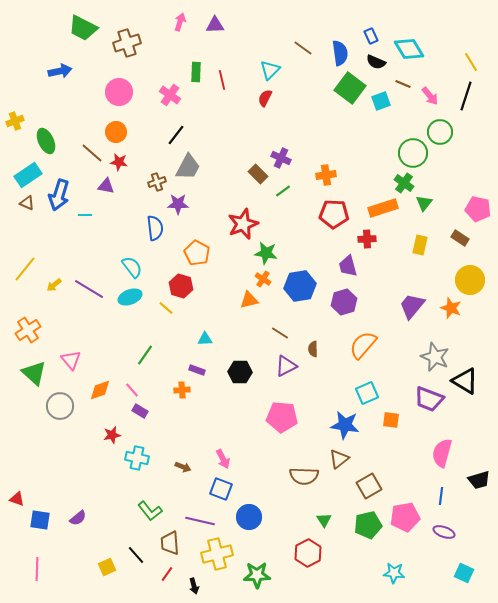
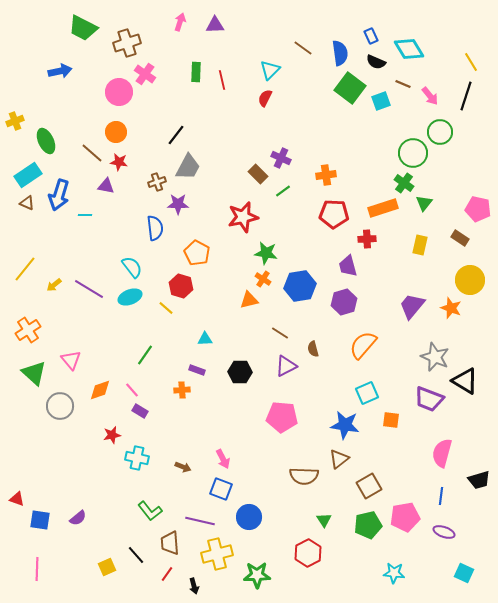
pink cross at (170, 95): moved 25 px left, 21 px up
red star at (243, 224): moved 7 px up; rotated 8 degrees clockwise
brown semicircle at (313, 349): rotated 14 degrees counterclockwise
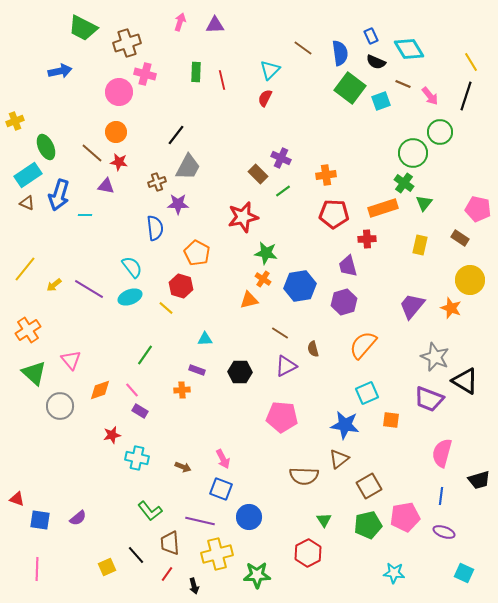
pink cross at (145, 74): rotated 20 degrees counterclockwise
green ellipse at (46, 141): moved 6 px down
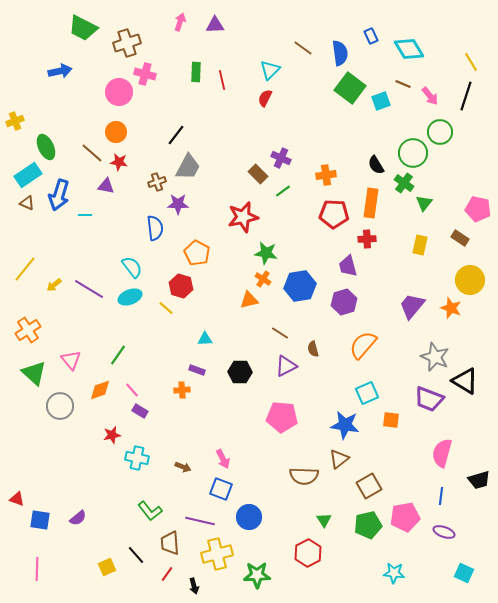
black semicircle at (376, 62): moved 103 px down; rotated 36 degrees clockwise
orange rectangle at (383, 208): moved 12 px left, 5 px up; rotated 64 degrees counterclockwise
green line at (145, 355): moved 27 px left
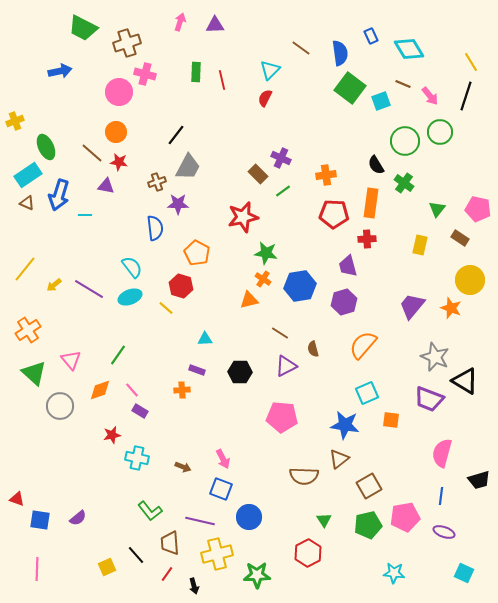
brown line at (303, 48): moved 2 px left
green circle at (413, 153): moved 8 px left, 12 px up
green triangle at (424, 203): moved 13 px right, 6 px down
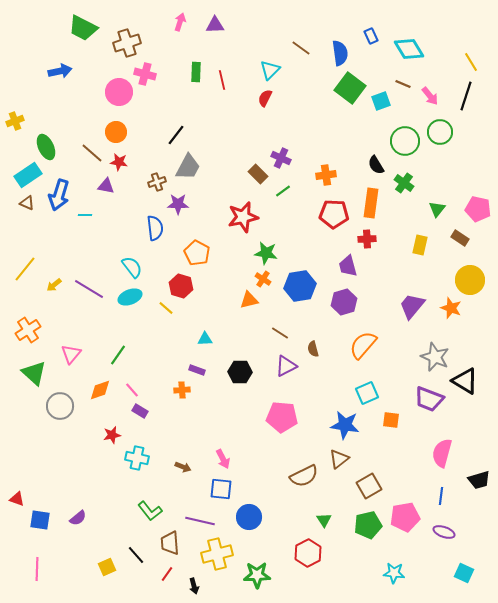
pink triangle at (71, 360): moved 6 px up; rotated 20 degrees clockwise
brown semicircle at (304, 476): rotated 28 degrees counterclockwise
blue square at (221, 489): rotated 15 degrees counterclockwise
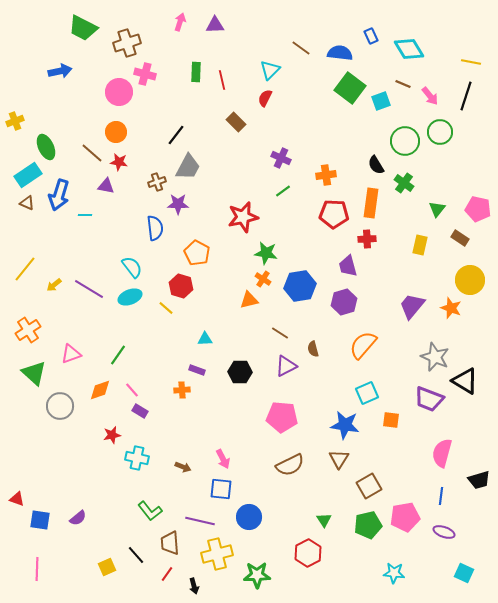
blue semicircle at (340, 53): rotated 75 degrees counterclockwise
yellow line at (471, 62): rotated 48 degrees counterclockwise
brown rectangle at (258, 174): moved 22 px left, 52 px up
pink triangle at (71, 354): rotated 30 degrees clockwise
brown triangle at (339, 459): rotated 20 degrees counterclockwise
brown semicircle at (304, 476): moved 14 px left, 11 px up
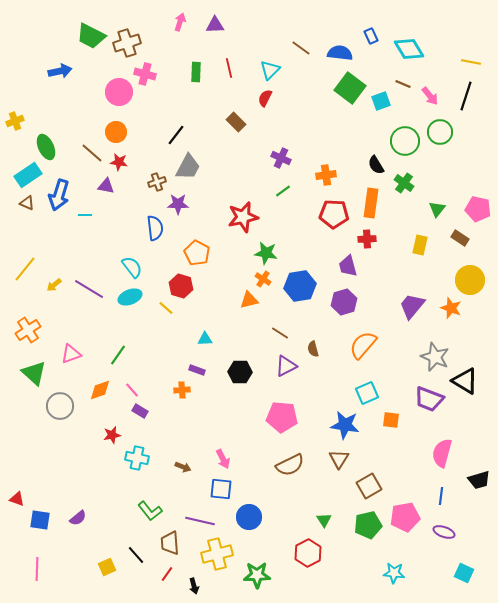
green trapezoid at (83, 28): moved 8 px right, 8 px down
red line at (222, 80): moved 7 px right, 12 px up
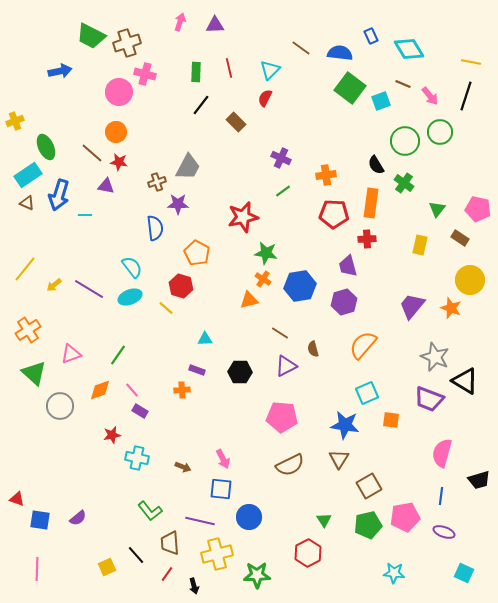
black line at (176, 135): moved 25 px right, 30 px up
